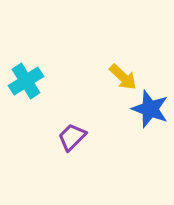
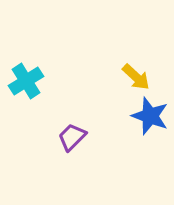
yellow arrow: moved 13 px right
blue star: moved 7 px down
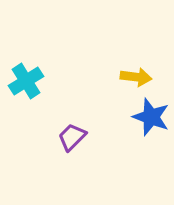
yellow arrow: rotated 36 degrees counterclockwise
blue star: moved 1 px right, 1 px down
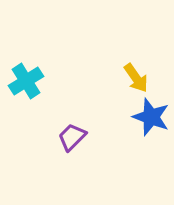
yellow arrow: moved 1 px down; rotated 48 degrees clockwise
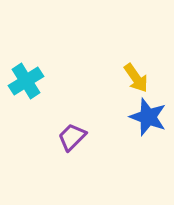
blue star: moved 3 px left
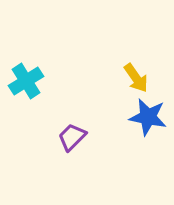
blue star: rotated 9 degrees counterclockwise
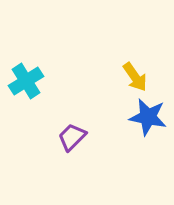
yellow arrow: moved 1 px left, 1 px up
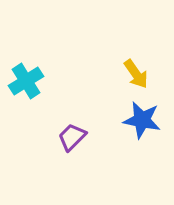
yellow arrow: moved 1 px right, 3 px up
blue star: moved 6 px left, 3 px down
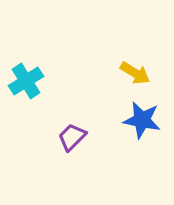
yellow arrow: moved 1 px left, 1 px up; rotated 24 degrees counterclockwise
